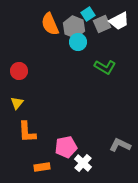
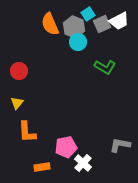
gray L-shape: rotated 15 degrees counterclockwise
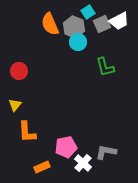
cyan square: moved 2 px up
green L-shape: rotated 45 degrees clockwise
yellow triangle: moved 2 px left, 2 px down
gray L-shape: moved 14 px left, 7 px down
orange rectangle: rotated 14 degrees counterclockwise
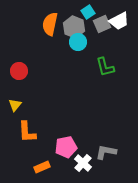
orange semicircle: rotated 35 degrees clockwise
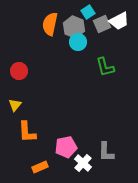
gray L-shape: rotated 100 degrees counterclockwise
orange rectangle: moved 2 px left
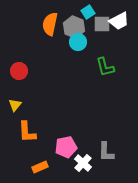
gray square: rotated 24 degrees clockwise
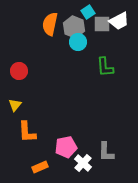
green L-shape: rotated 10 degrees clockwise
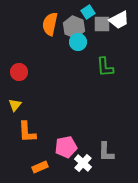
white trapezoid: moved 1 px up
red circle: moved 1 px down
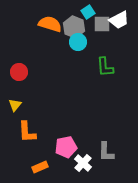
orange semicircle: rotated 95 degrees clockwise
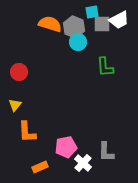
cyan square: moved 4 px right; rotated 24 degrees clockwise
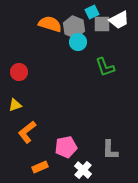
cyan square: rotated 16 degrees counterclockwise
green L-shape: rotated 15 degrees counterclockwise
yellow triangle: rotated 32 degrees clockwise
orange L-shape: rotated 55 degrees clockwise
gray L-shape: moved 4 px right, 2 px up
white cross: moved 7 px down
